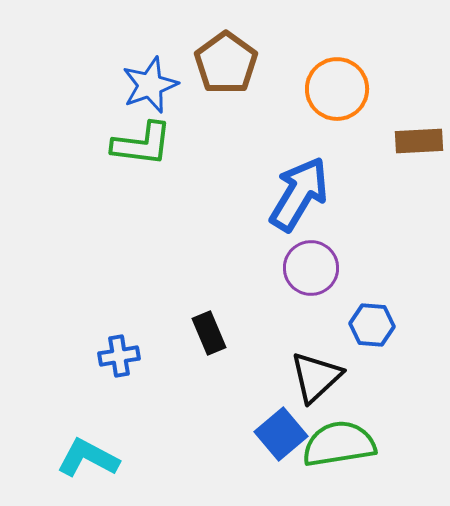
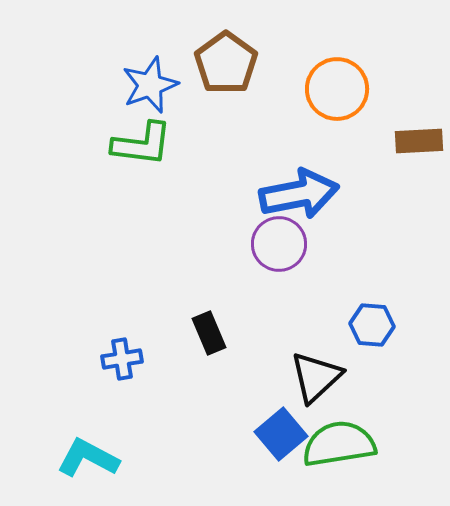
blue arrow: rotated 48 degrees clockwise
purple circle: moved 32 px left, 24 px up
blue cross: moved 3 px right, 3 px down
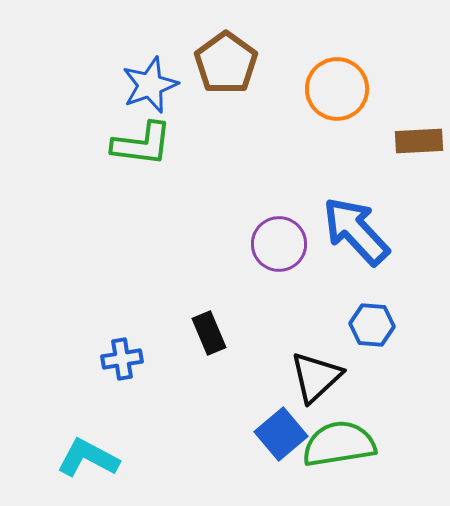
blue arrow: moved 57 px right, 37 px down; rotated 122 degrees counterclockwise
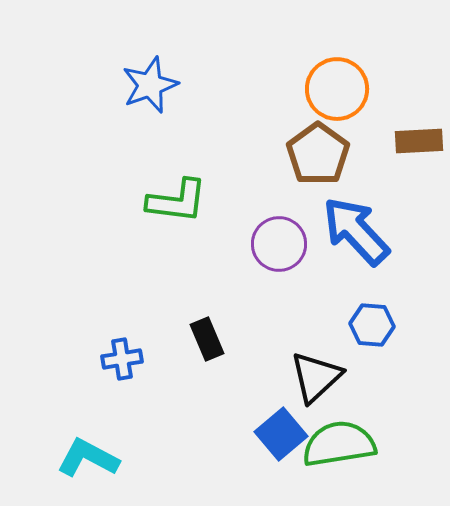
brown pentagon: moved 92 px right, 91 px down
green L-shape: moved 35 px right, 57 px down
black rectangle: moved 2 px left, 6 px down
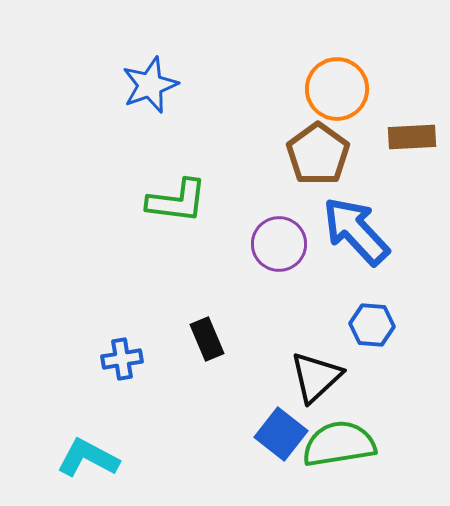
brown rectangle: moved 7 px left, 4 px up
blue square: rotated 12 degrees counterclockwise
